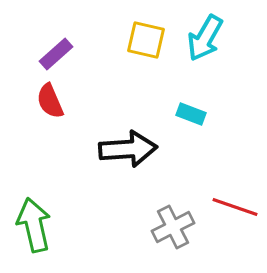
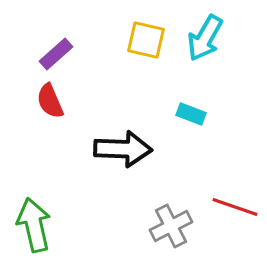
black arrow: moved 5 px left; rotated 6 degrees clockwise
gray cross: moved 2 px left, 1 px up
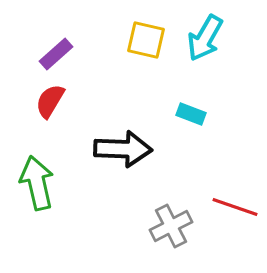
red semicircle: rotated 54 degrees clockwise
green arrow: moved 3 px right, 42 px up
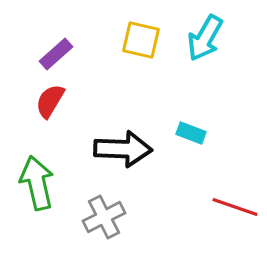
yellow square: moved 5 px left
cyan rectangle: moved 19 px down
gray cross: moved 67 px left, 9 px up
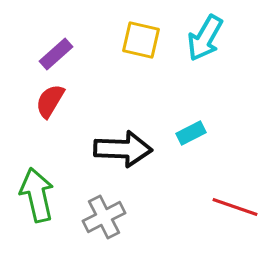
cyan rectangle: rotated 48 degrees counterclockwise
green arrow: moved 12 px down
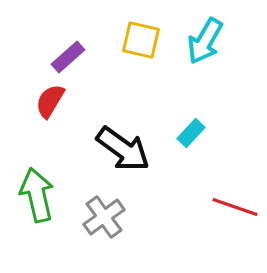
cyan arrow: moved 3 px down
purple rectangle: moved 12 px right, 3 px down
cyan rectangle: rotated 20 degrees counterclockwise
black arrow: rotated 34 degrees clockwise
gray cross: rotated 9 degrees counterclockwise
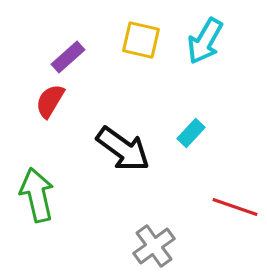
gray cross: moved 50 px right, 29 px down
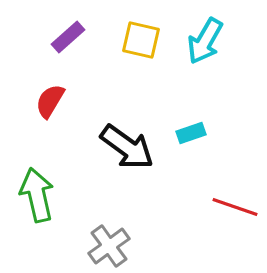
purple rectangle: moved 20 px up
cyan rectangle: rotated 28 degrees clockwise
black arrow: moved 4 px right, 2 px up
gray cross: moved 45 px left
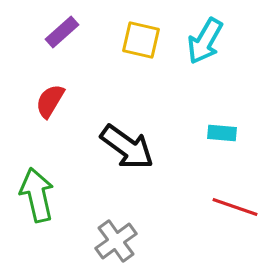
purple rectangle: moved 6 px left, 5 px up
cyan rectangle: moved 31 px right; rotated 24 degrees clockwise
gray cross: moved 7 px right, 5 px up
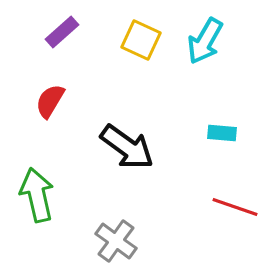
yellow square: rotated 12 degrees clockwise
gray cross: rotated 18 degrees counterclockwise
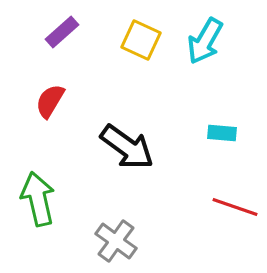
green arrow: moved 1 px right, 4 px down
